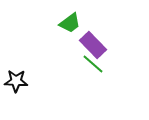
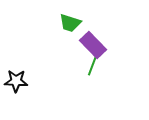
green trapezoid: rotated 55 degrees clockwise
green line: rotated 70 degrees clockwise
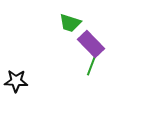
purple rectangle: moved 2 px left, 1 px up
green line: moved 1 px left
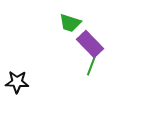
purple rectangle: moved 1 px left
black star: moved 1 px right, 1 px down
